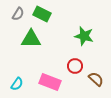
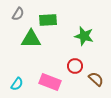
green rectangle: moved 6 px right, 6 px down; rotated 30 degrees counterclockwise
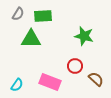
green rectangle: moved 5 px left, 4 px up
cyan semicircle: moved 1 px down
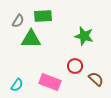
gray semicircle: moved 7 px down
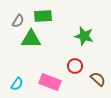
brown semicircle: moved 2 px right
cyan semicircle: moved 1 px up
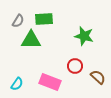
green rectangle: moved 1 px right, 3 px down
green triangle: moved 1 px down
brown semicircle: moved 2 px up
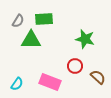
green star: moved 1 px right, 3 px down
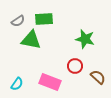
gray semicircle: rotated 24 degrees clockwise
green triangle: rotated 10 degrees clockwise
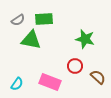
gray semicircle: moved 1 px up
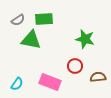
brown semicircle: rotated 49 degrees counterclockwise
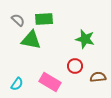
gray semicircle: rotated 104 degrees counterclockwise
pink rectangle: rotated 10 degrees clockwise
